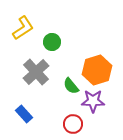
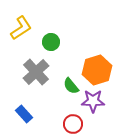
yellow L-shape: moved 2 px left
green circle: moved 1 px left
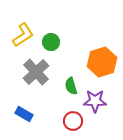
yellow L-shape: moved 2 px right, 7 px down
orange hexagon: moved 5 px right, 8 px up
green semicircle: rotated 24 degrees clockwise
purple star: moved 2 px right
blue rectangle: rotated 18 degrees counterclockwise
red circle: moved 3 px up
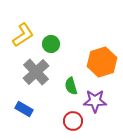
green circle: moved 2 px down
blue rectangle: moved 5 px up
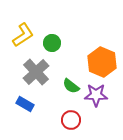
green circle: moved 1 px right, 1 px up
orange hexagon: rotated 20 degrees counterclockwise
green semicircle: rotated 36 degrees counterclockwise
purple star: moved 1 px right, 6 px up
blue rectangle: moved 1 px right, 5 px up
red circle: moved 2 px left, 1 px up
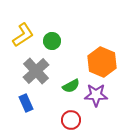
green circle: moved 2 px up
gray cross: moved 1 px up
green semicircle: rotated 66 degrees counterclockwise
blue rectangle: moved 1 px right, 1 px up; rotated 36 degrees clockwise
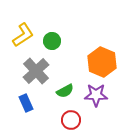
green semicircle: moved 6 px left, 5 px down
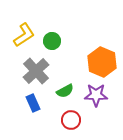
yellow L-shape: moved 1 px right
blue rectangle: moved 7 px right
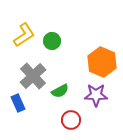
gray cross: moved 3 px left, 5 px down
green semicircle: moved 5 px left
blue rectangle: moved 15 px left
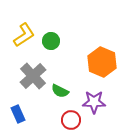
green circle: moved 1 px left
green semicircle: rotated 54 degrees clockwise
purple star: moved 2 px left, 7 px down
blue rectangle: moved 11 px down
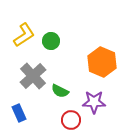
blue rectangle: moved 1 px right, 1 px up
